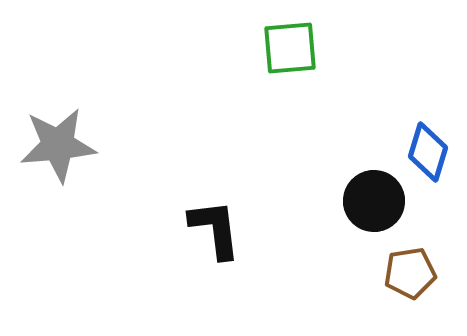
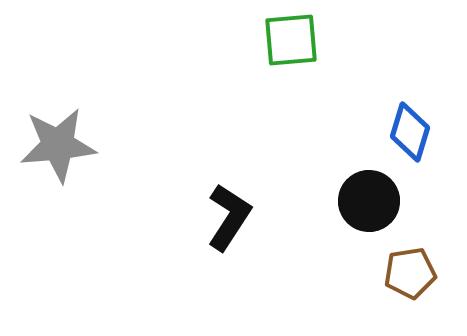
green square: moved 1 px right, 8 px up
blue diamond: moved 18 px left, 20 px up
black circle: moved 5 px left
black L-shape: moved 14 px right, 12 px up; rotated 40 degrees clockwise
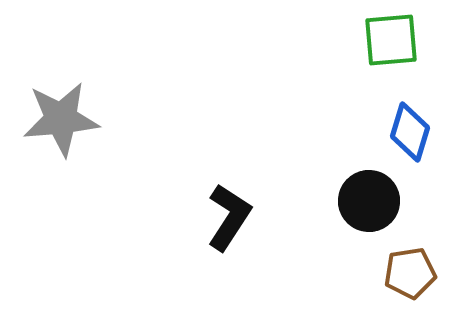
green square: moved 100 px right
gray star: moved 3 px right, 26 px up
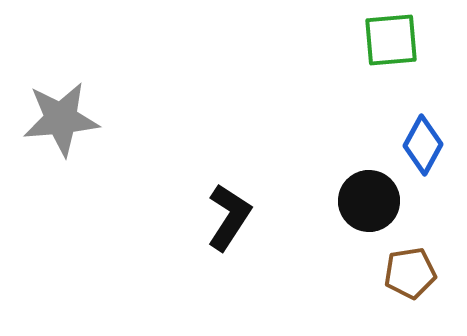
blue diamond: moved 13 px right, 13 px down; rotated 12 degrees clockwise
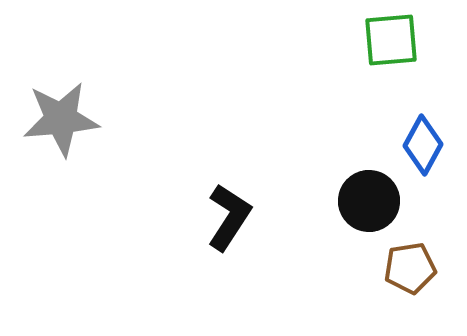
brown pentagon: moved 5 px up
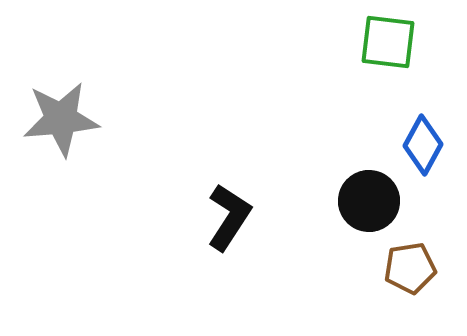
green square: moved 3 px left, 2 px down; rotated 12 degrees clockwise
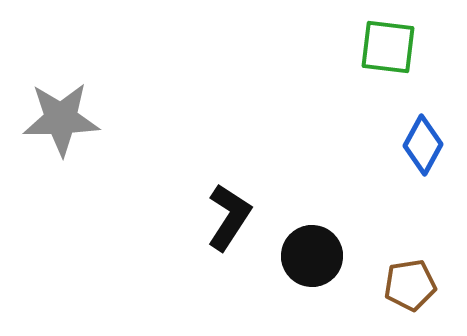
green square: moved 5 px down
gray star: rotated 4 degrees clockwise
black circle: moved 57 px left, 55 px down
brown pentagon: moved 17 px down
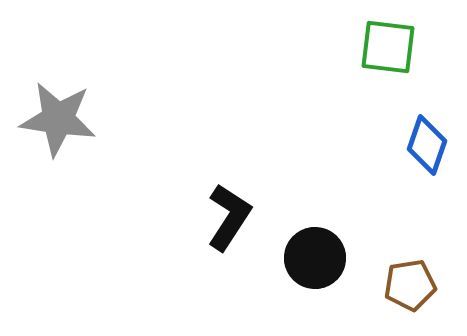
gray star: moved 3 px left; rotated 10 degrees clockwise
blue diamond: moved 4 px right; rotated 10 degrees counterclockwise
black circle: moved 3 px right, 2 px down
